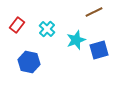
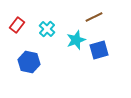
brown line: moved 5 px down
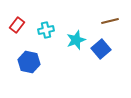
brown line: moved 16 px right, 4 px down; rotated 12 degrees clockwise
cyan cross: moved 1 px left, 1 px down; rotated 35 degrees clockwise
blue square: moved 2 px right, 1 px up; rotated 24 degrees counterclockwise
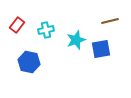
blue square: rotated 30 degrees clockwise
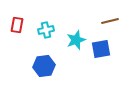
red rectangle: rotated 28 degrees counterclockwise
blue hexagon: moved 15 px right, 4 px down; rotated 20 degrees counterclockwise
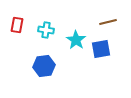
brown line: moved 2 px left, 1 px down
cyan cross: rotated 21 degrees clockwise
cyan star: rotated 18 degrees counterclockwise
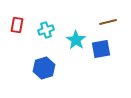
cyan cross: rotated 28 degrees counterclockwise
blue hexagon: moved 2 px down; rotated 10 degrees counterclockwise
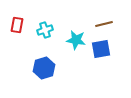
brown line: moved 4 px left, 2 px down
cyan cross: moved 1 px left
cyan star: rotated 24 degrees counterclockwise
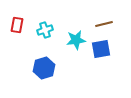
cyan star: rotated 18 degrees counterclockwise
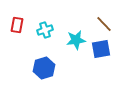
brown line: rotated 60 degrees clockwise
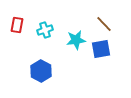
blue hexagon: moved 3 px left, 3 px down; rotated 15 degrees counterclockwise
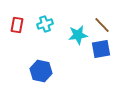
brown line: moved 2 px left, 1 px down
cyan cross: moved 6 px up
cyan star: moved 2 px right, 5 px up
blue hexagon: rotated 15 degrees counterclockwise
